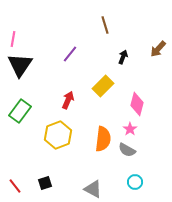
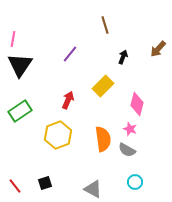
green rectangle: rotated 20 degrees clockwise
pink star: rotated 16 degrees counterclockwise
orange semicircle: rotated 15 degrees counterclockwise
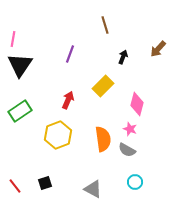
purple line: rotated 18 degrees counterclockwise
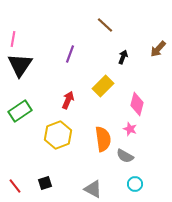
brown line: rotated 30 degrees counterclockwise
gray semicircle: moved 2 px left, 6 px down
cyan circle: moved 2 px down
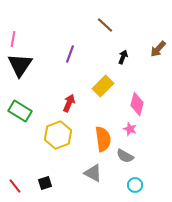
red arrow: moved 1 px right, 3 px down
green rectangle: rotated 65 degrees clockwise
cyan circle: moved 1 px down
gray triangle: moved 16 px up
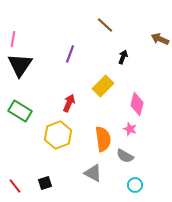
brown arrow: moved 2 px right, 10 px up; rotated 72 degrees clockwise
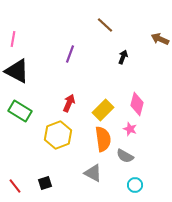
black triangle: moved 3 px left, 6 px down; rotated 36 degrees counterclockwise
yellow rectangle: moved 24 px down
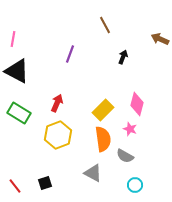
brown line: rotated 18 degrees clockwise
red arrow: moved 12 px left
green rectangle: moved 1 px left, 2 px down
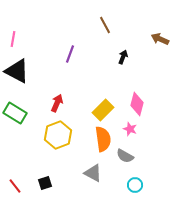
green rectangle: moved 4 px left
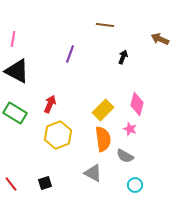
brown line: rotated 54 degrees counterclockwise
red arrow: moved 7 px left, 1 px down
red line: moved 4 px left, 2 px up
